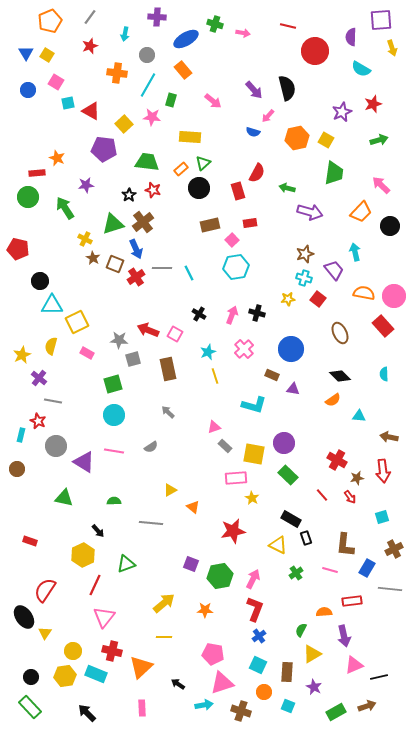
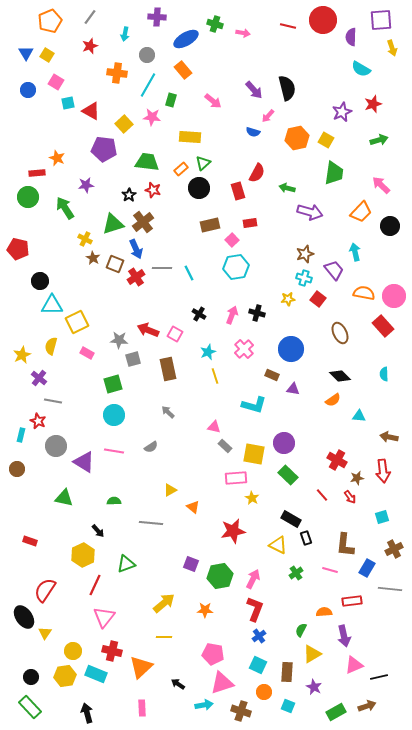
red circle at (315, 51): moved 8 px right, 31 px up
pink triangle at (214, 427): rotated 32 degrees clockwise
black arrow at (87, 713): rotated 30 degrees clockwise
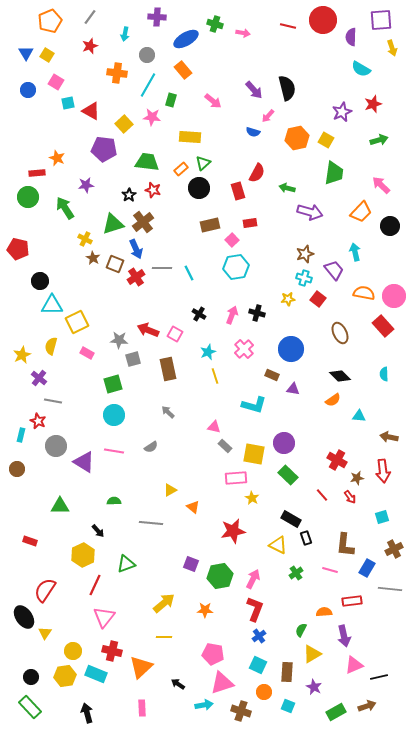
green triangle at (64, 498): moved 4 px left, 8 px down; rotated 12 degrees counterclockwise
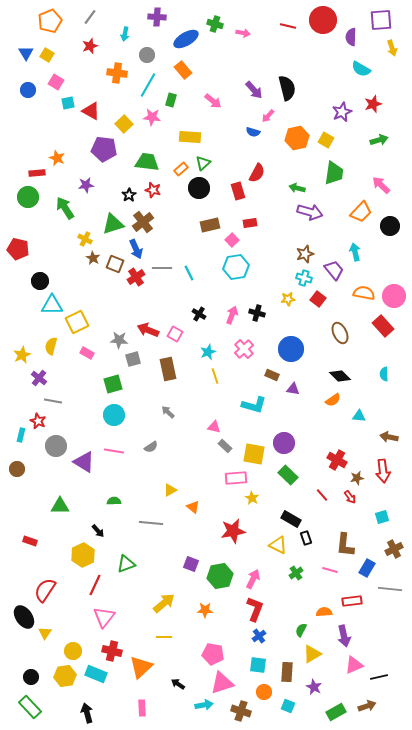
green arrow at (287, 188): moved 10 px right
cyan square at (258, 665): rotated 18 degrees counterclockwise
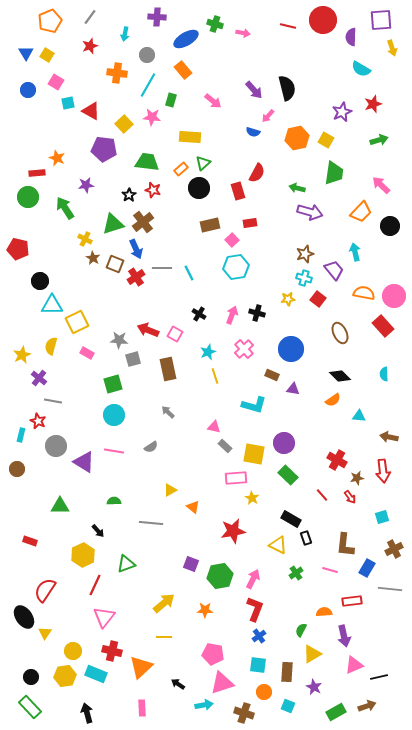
brown cross at (241, 711): moved 3 px right, 2 px down
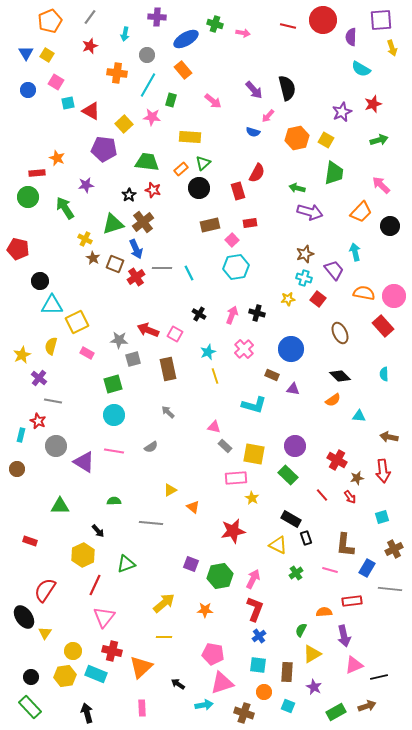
purple circle at (284, 443): moved 11 px right, 3 px down
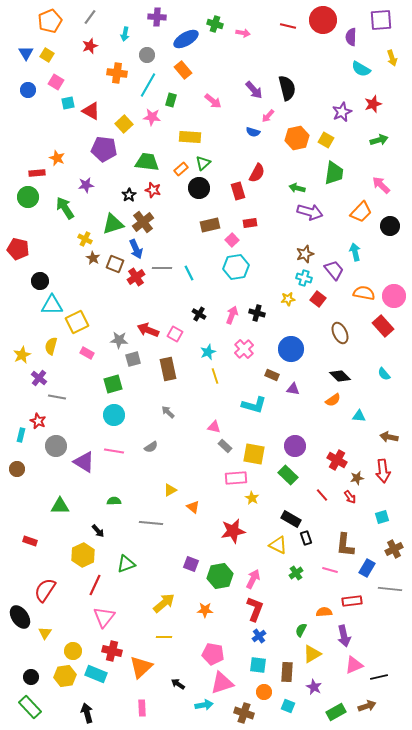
yellow arrow at (392, 48): moved 10 px down
cyan semicircle at (384, 374): rotated 40 degrees counterclockwise
gray line at (53, 401): moved 4 px right, 4 px up
black ellipse at (24, 617): moved 4 px left
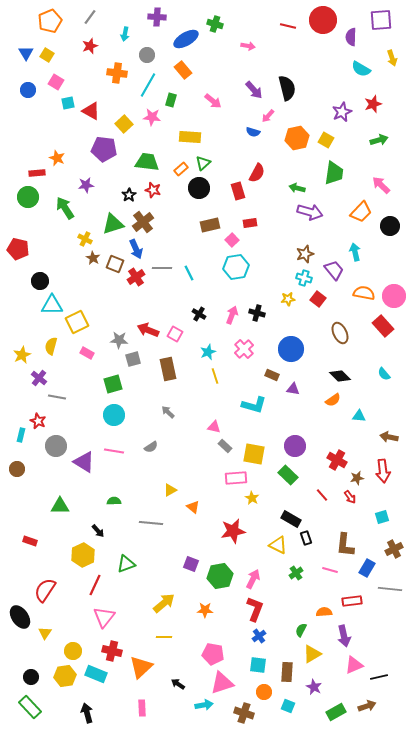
pink arrow at (243, 33): moved 5 px right, 13 px down
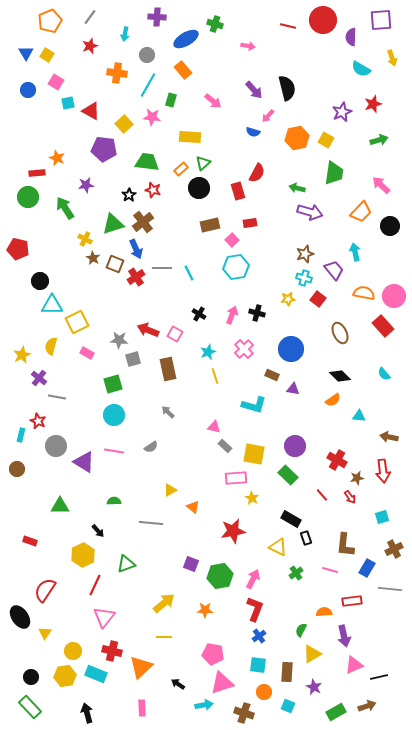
yellow triangle at (278, 545): moved 2 px down
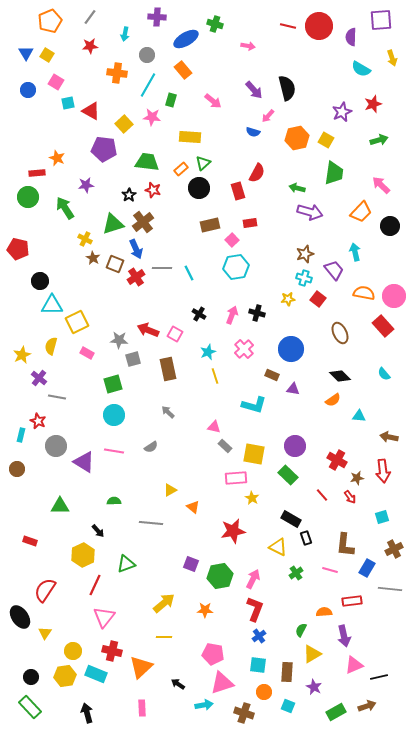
red circle at (323, 20): moved 4 px left, 6 px down
red star at (90, 46): rotated 14 degrees clockwise
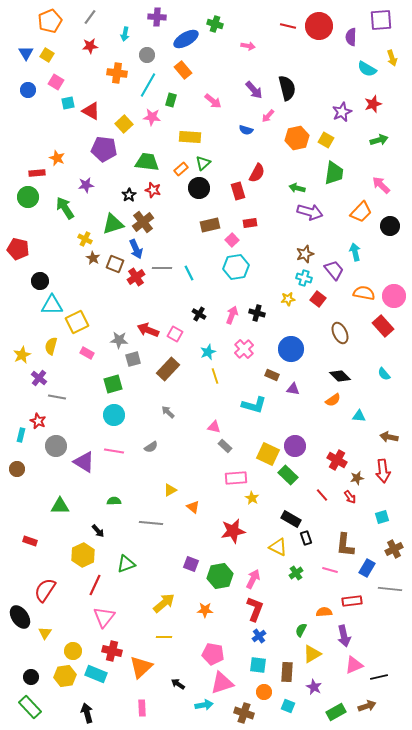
cyan semicircle at (361, 69): moved 6 px right
blue semicircle at (253, 132): moved 7 px left, 2 px up
brown rectangle at (168, 369): rotated 55 degrees clockwise
yellow square at (254, 454): moved 14 px right; rotated 15 degrees clockwise
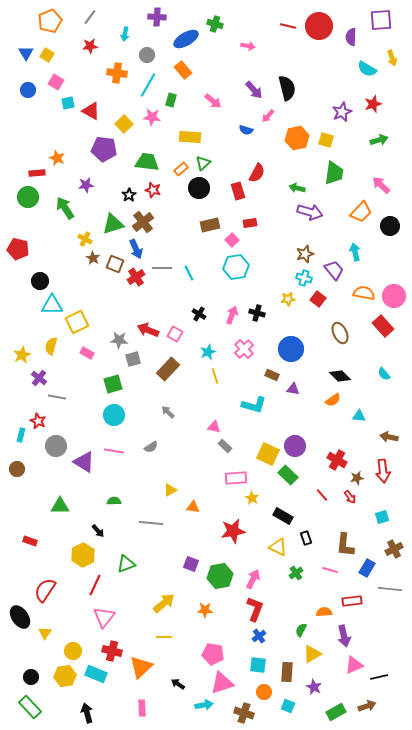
yellow square at (326, 140): rotated 14 degrees counterclockwise
orange triangle at (193, 507): rotated 32 degrees counterclockwise
black rectangle at (291, 519): moved 8 px left, 3 px up
